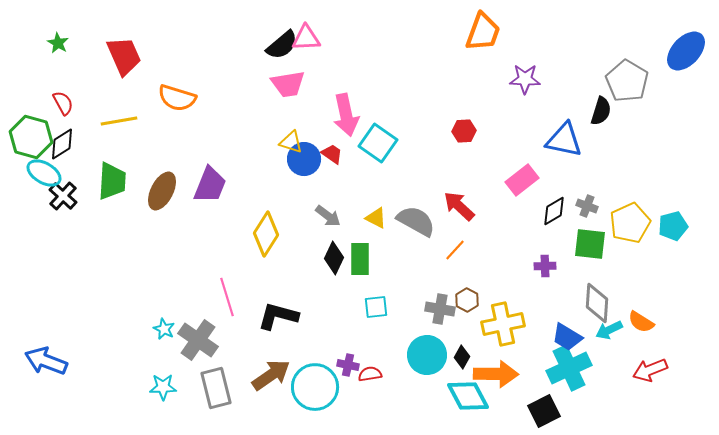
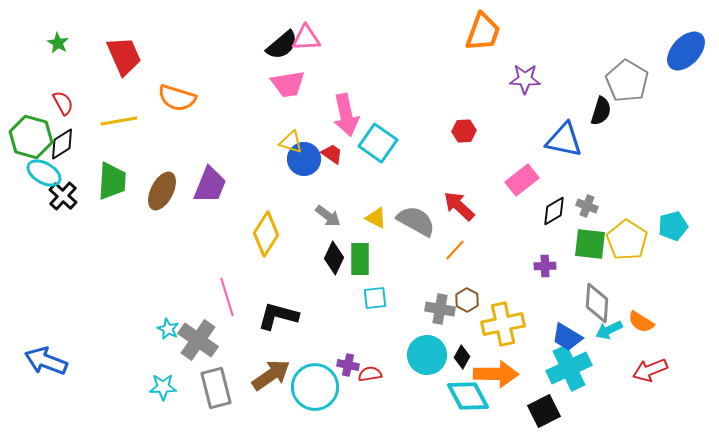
yellow pentagon at (630, 223): moved 3 px left, 17 px down; rotated 15 degrees counterclockwise
cyan square at (376, 307): moved 1 px left, 9 px up
cyan star at (164, 329): moved 4 px right
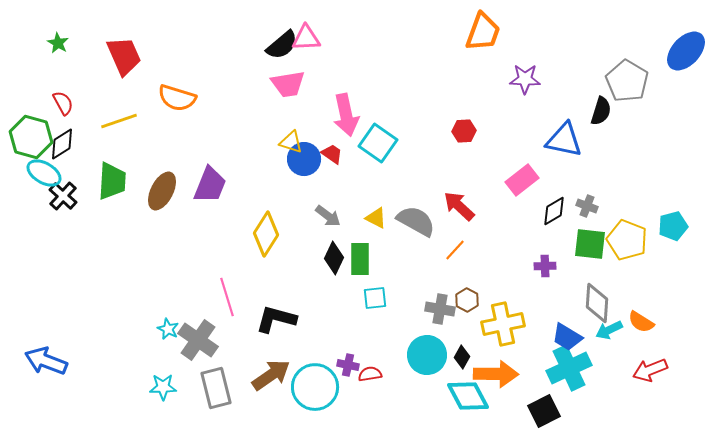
yellow line at (119, 121): rotated 9 degrees counterclockwise
yellow pentagon at (627, 240): rotated 12 degrees counterclockwise
black L-shape at (278, 316): moved 2 px left, 3 px down
